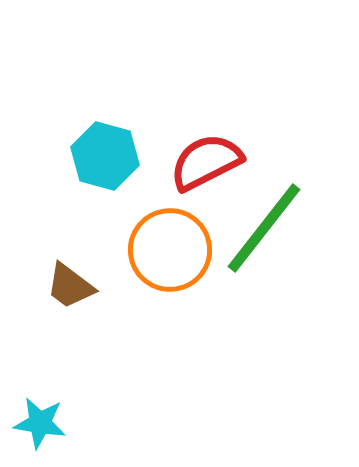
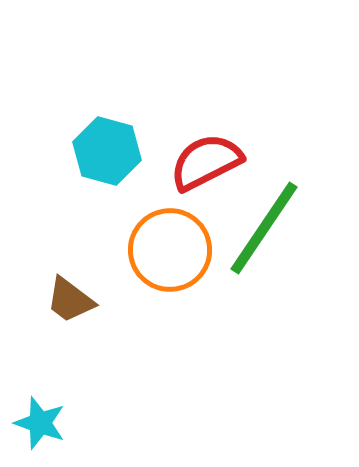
cyan hexagon: moved 2 px right, 5 px up
green line: rotated 4 degrees counterclockwise
brown trapezoid: moved 14 px down
cyan star: rotated 10 degrees clockwise
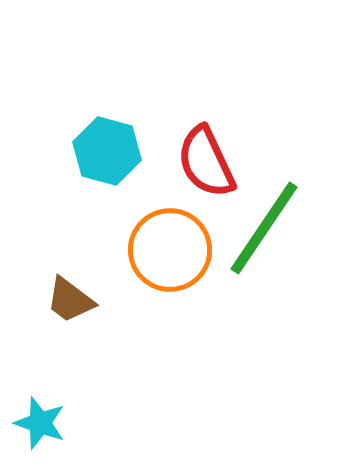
red semicircle: rotated 88 degrees counterclockwise
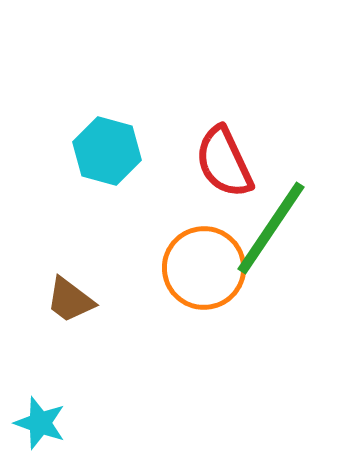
red semicircle: moved 18 px right
green line: moved 7 px right
orange circle: moved 34 px right, 18 px down
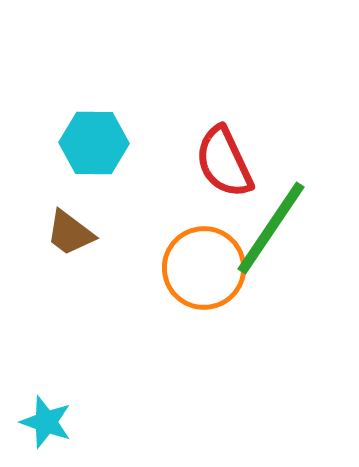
cyan hexagon: moved 13 px left, 8 px up; rotated 14 degrees counterclockwise
brown trapezoid: moved 67 px up
cyan star: moved 6 px right, 1 px up
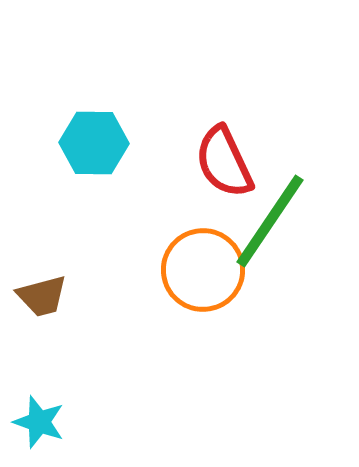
green line: moved 1 px left, 7 px up
brown trapezoid: moved 28 px left, 63 px down; rotated 52 degrees counterclockwise
orange circle: moved 1 px left, 2 px down
cyan star: moved 7 px left
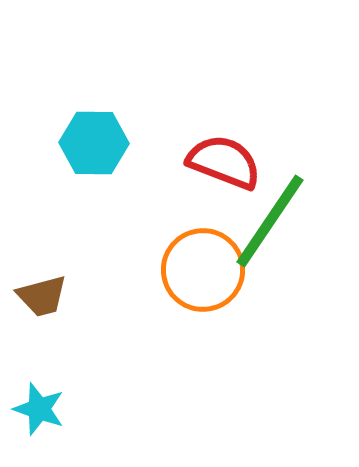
red semicircle: rotated 136 degrees clockwise
cyan star: moved 13 px up
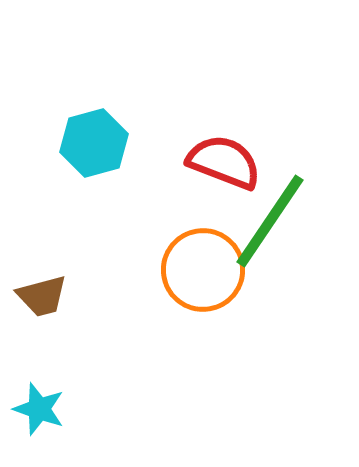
cyan hexagon: rotated 16 degrees counterclockwise
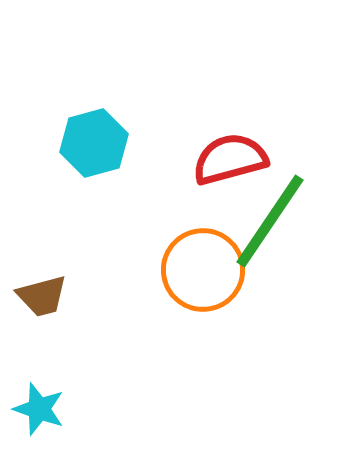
red semicircle: moved 6 px right, 3 px up; rotated 36 degrees counterclockwise
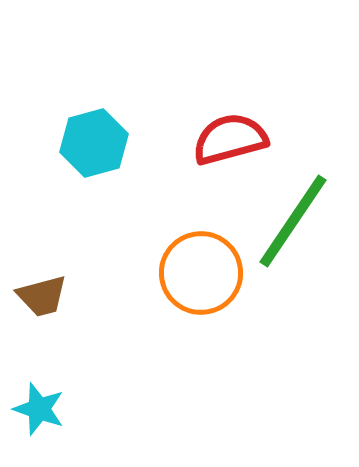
red semicircle: moved 20 px up
green line: moved 23 px right
orange circle: moved 2 px left, 3 px down
